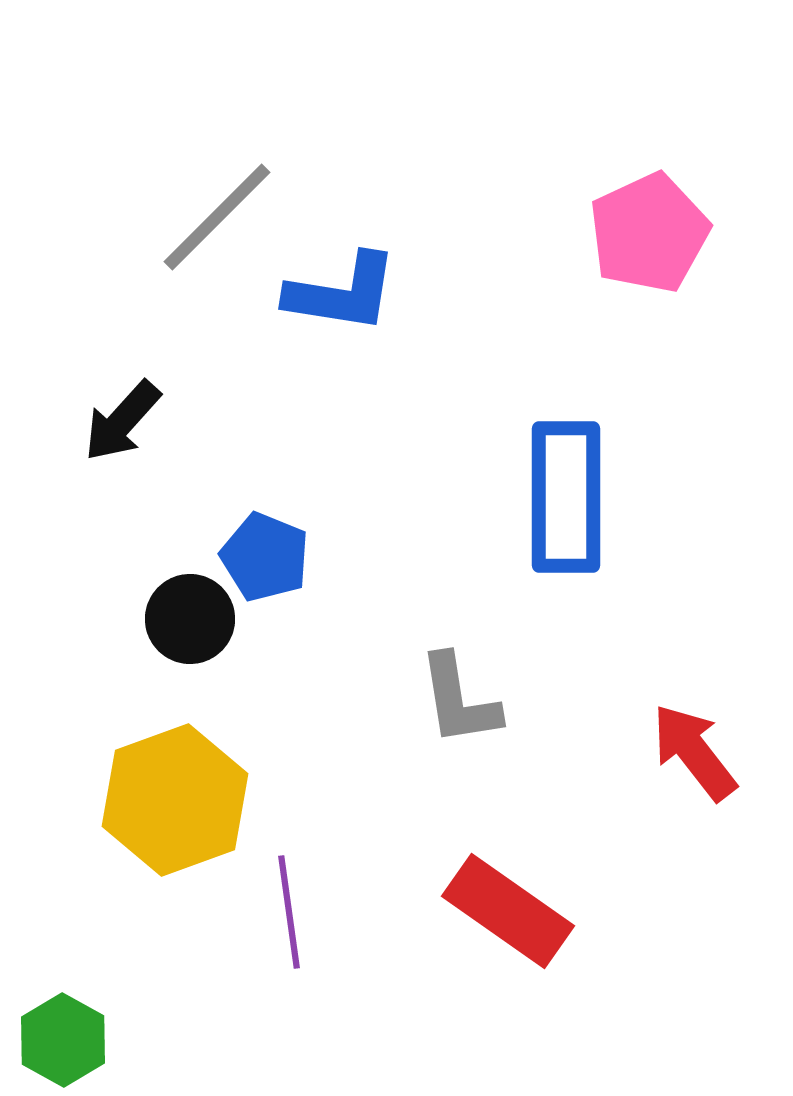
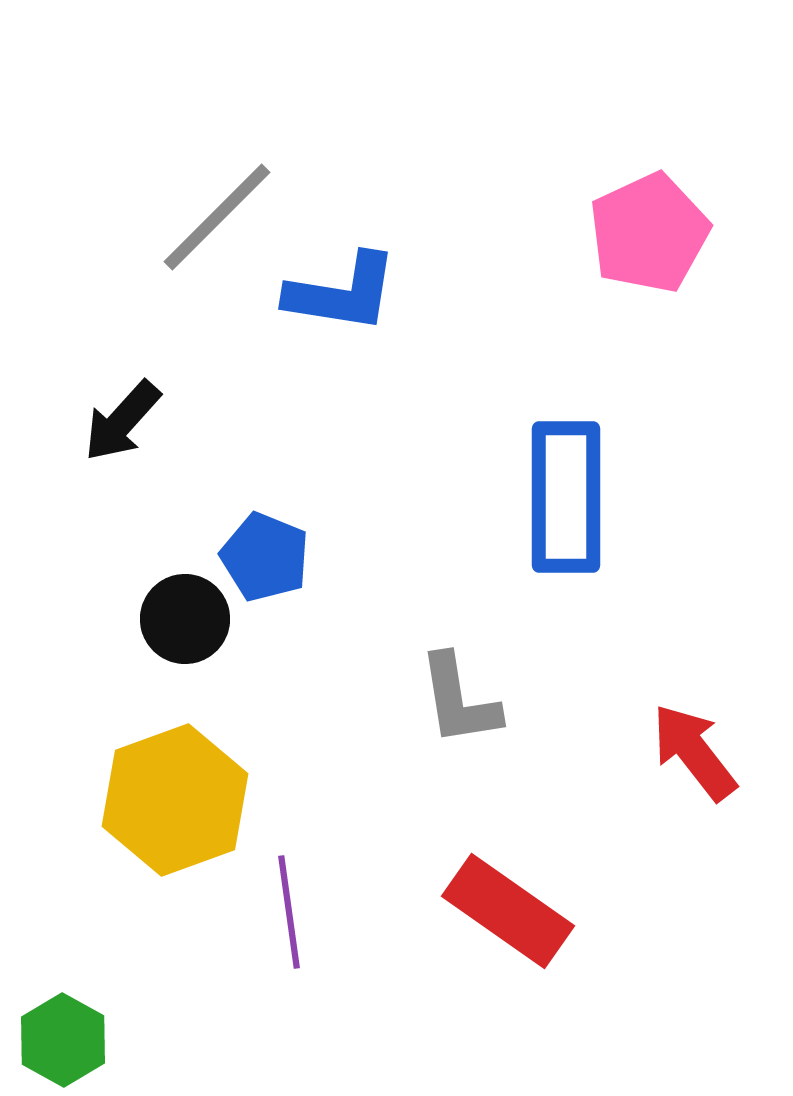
black circle: moved 5 px left
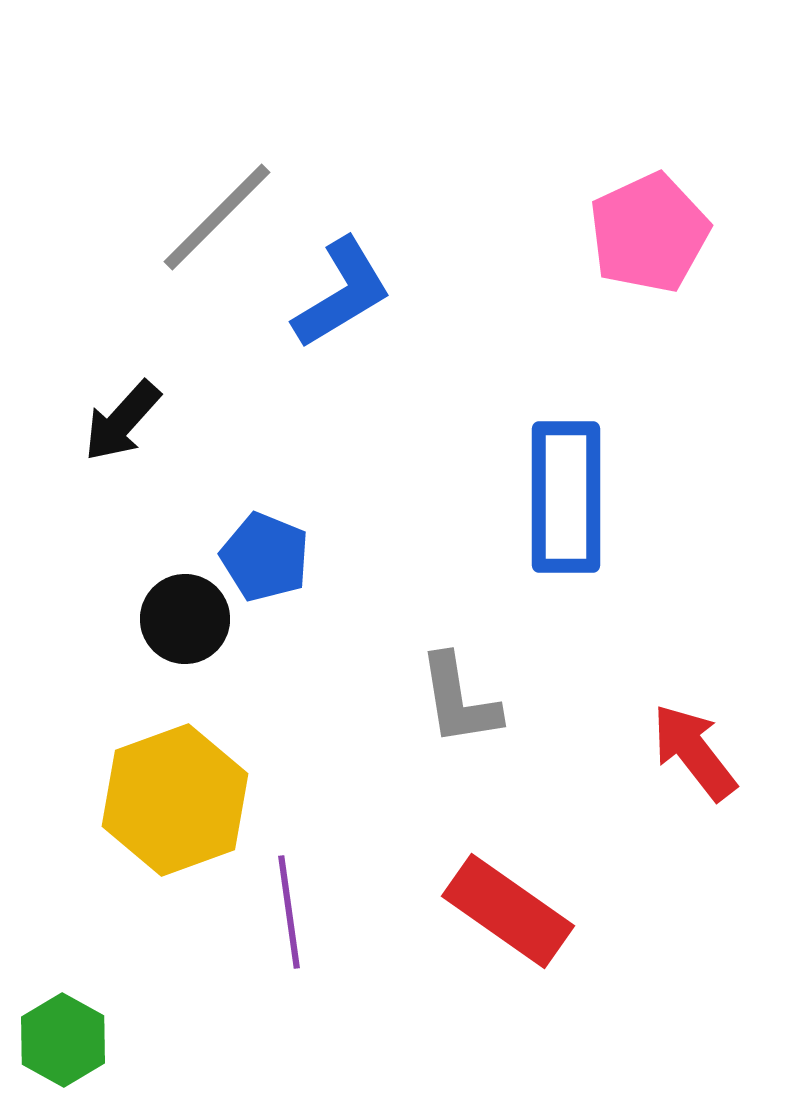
blue L-shape: rotated 40 degrees counterclockwise
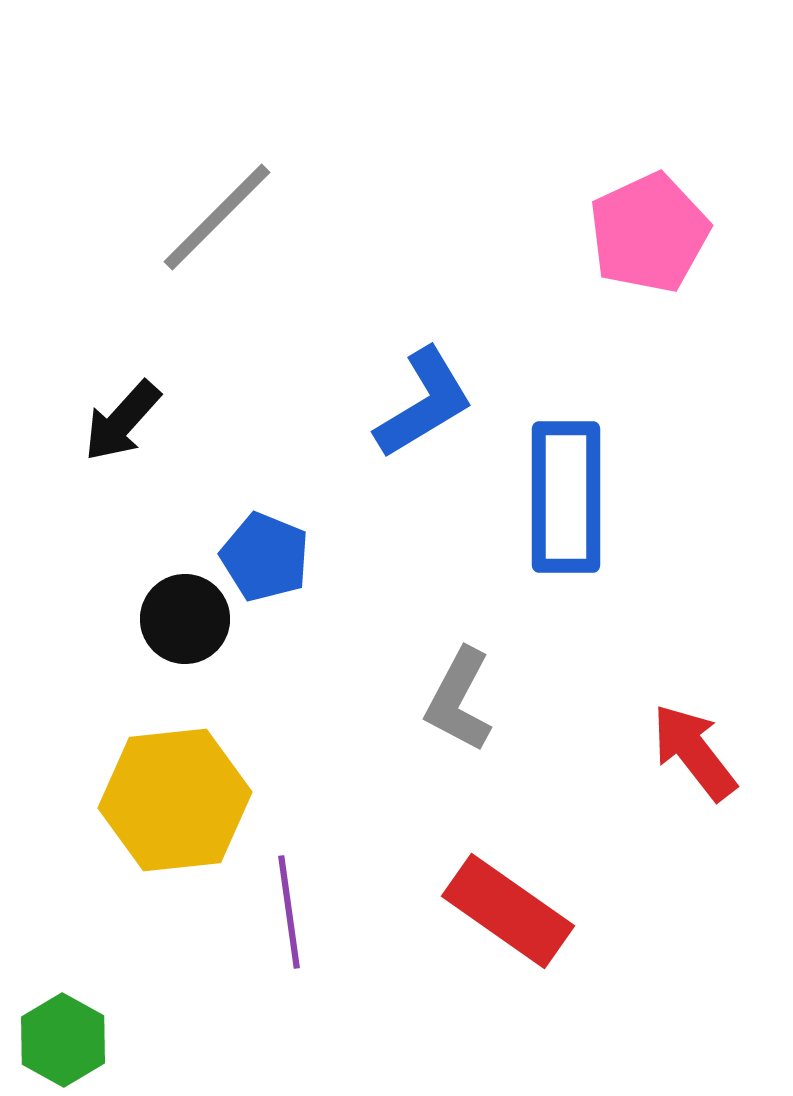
blue L-shape: moved 82 px right, 110 px down
gray L-shape: rotated 37 degrees clockwise
yellow hexagon: rotated 14 degrees clockwise
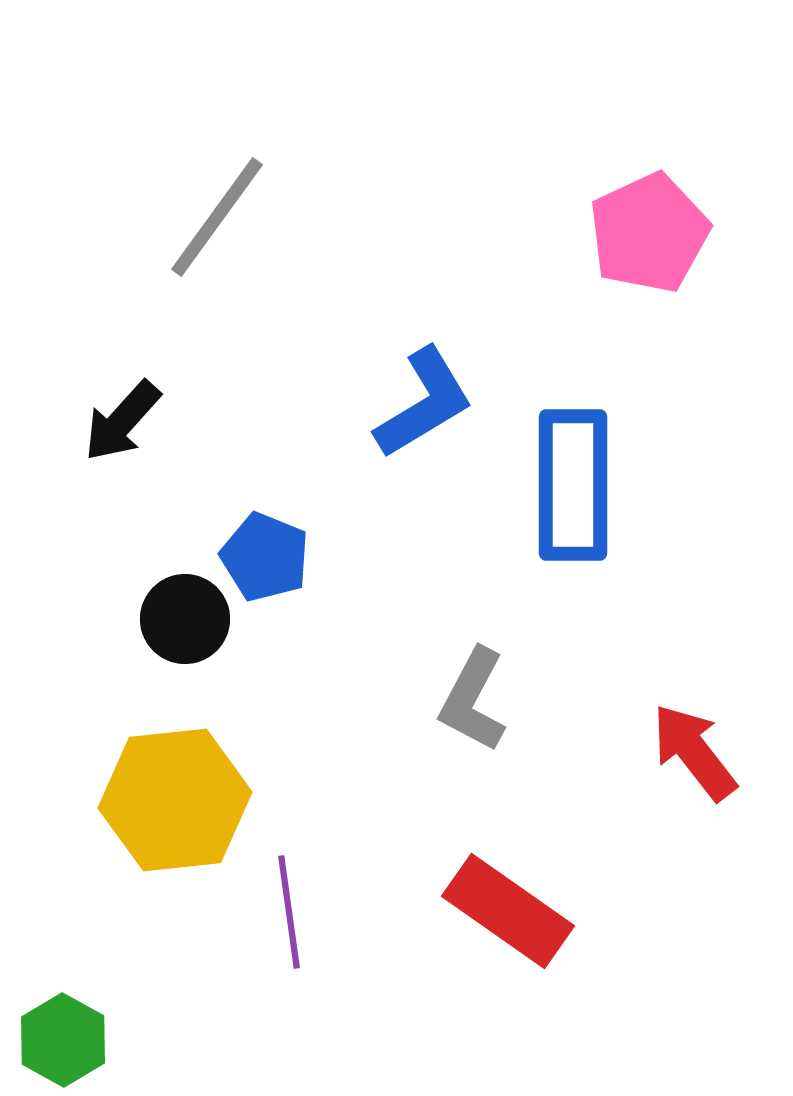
gray line: rotated 9 degrees counterclockwise
blue rectangle: moved 7 px right, 12 px up
gray L-shape: moved 14 px right
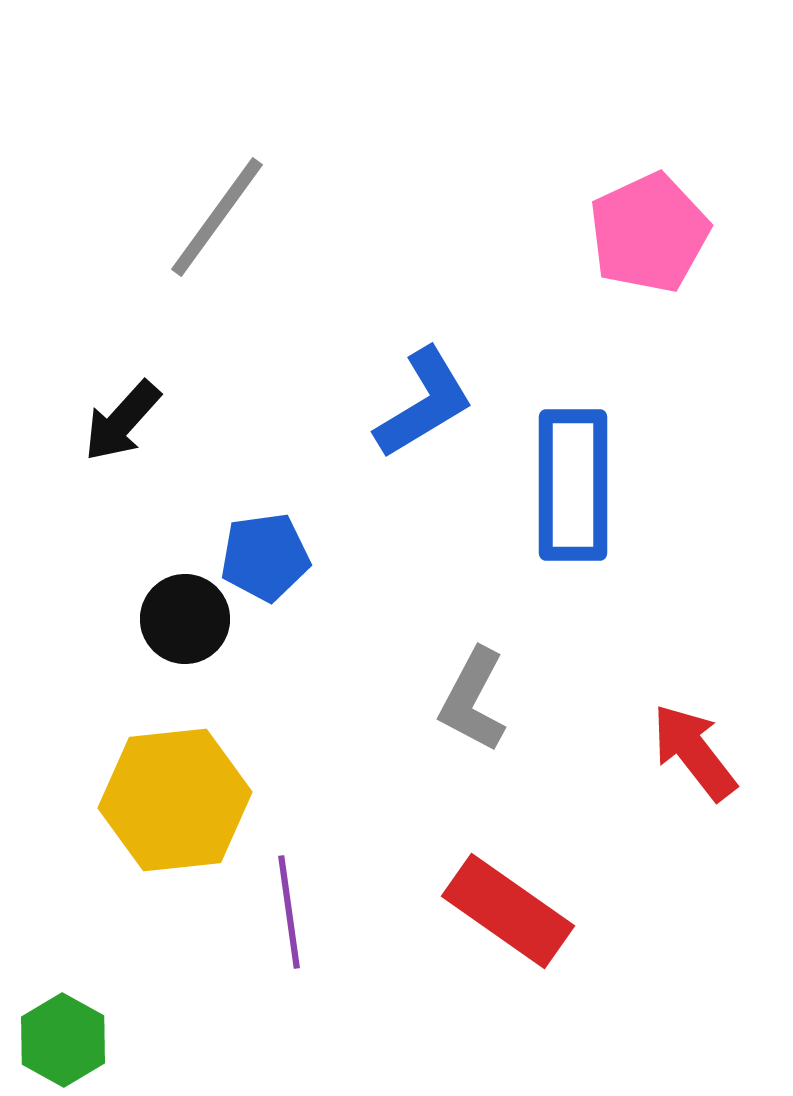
blue pentagon: rotated 30 degrees counterclockwise
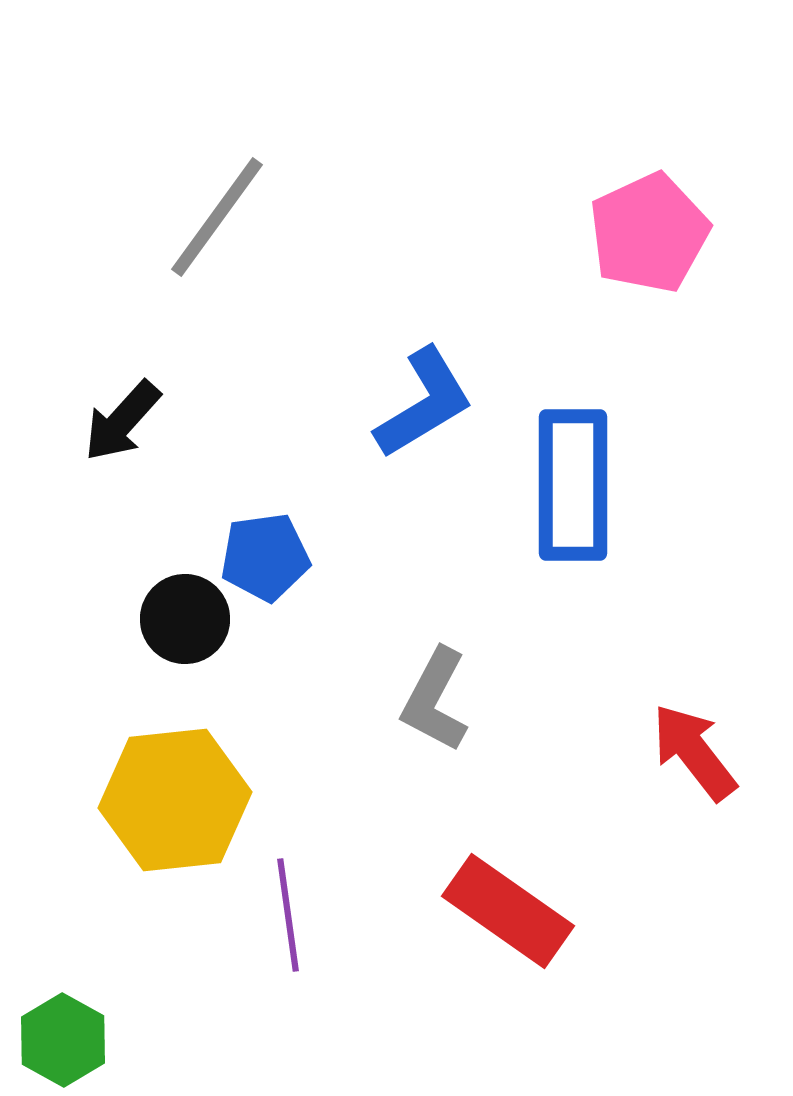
gray L-shape: moved 38 px left
purple line: moved 1 px left, 3 px down
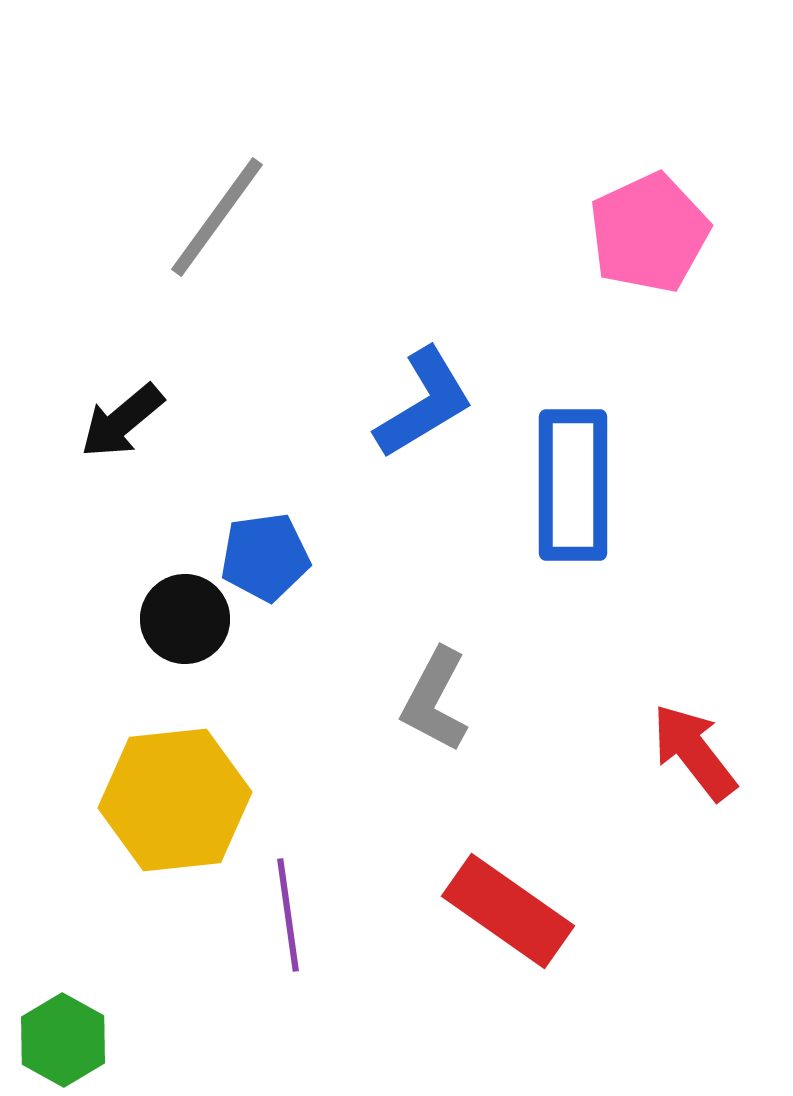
black arrow: rotated 8 degrees clockwise
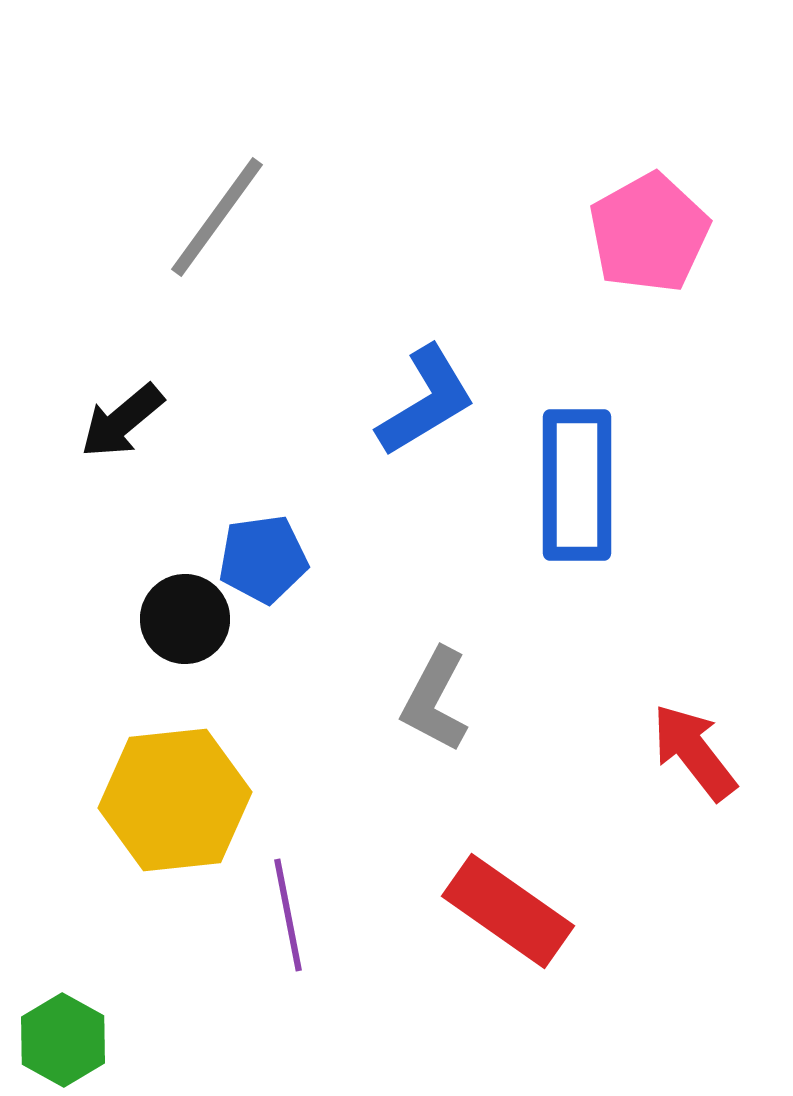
pink pentagon: rotated 4 degrees counterclockwise
blue L-shape: moved 2 px right, 2 px up
blue rectangle: moved 4 px right
blue pentagon: moved 2 px left, 2 px down
purple line: rotated 3 degrees counterclockwise
